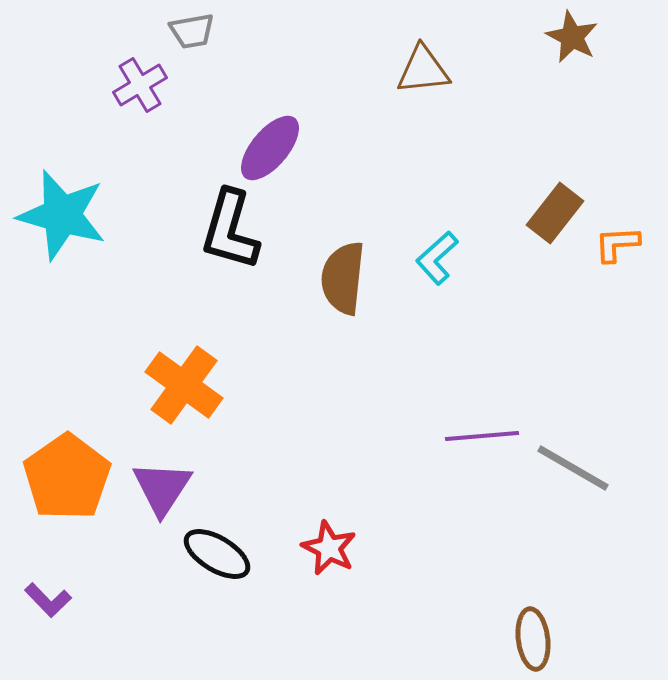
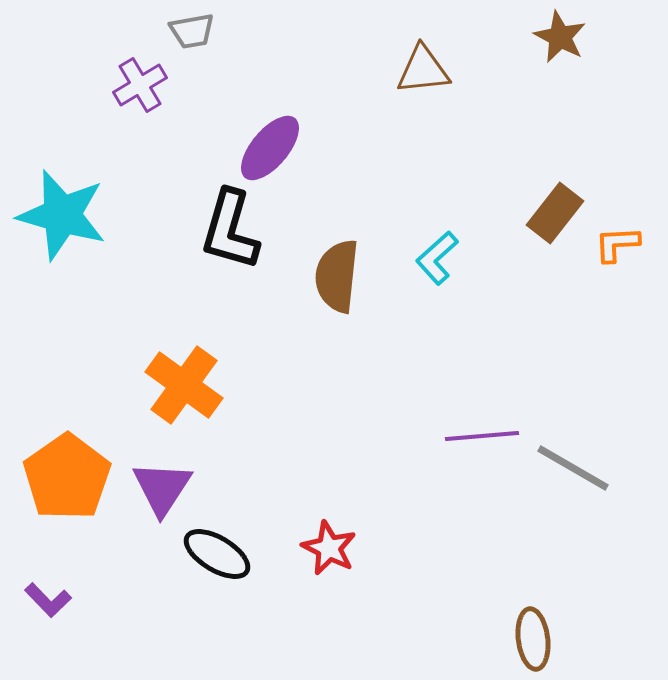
brown star: moved 12 px left
brown semicircle: moved 6 px left, 2 px up
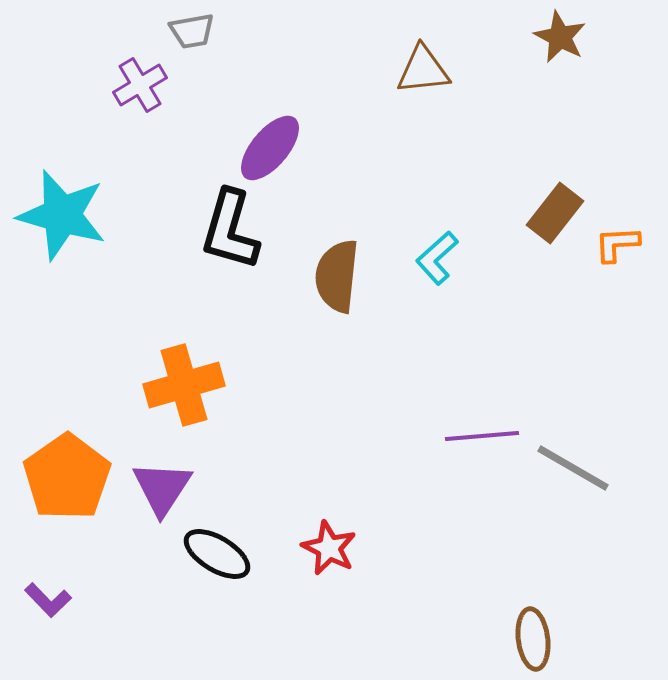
orange cross: rotated 38 degrees clockwise
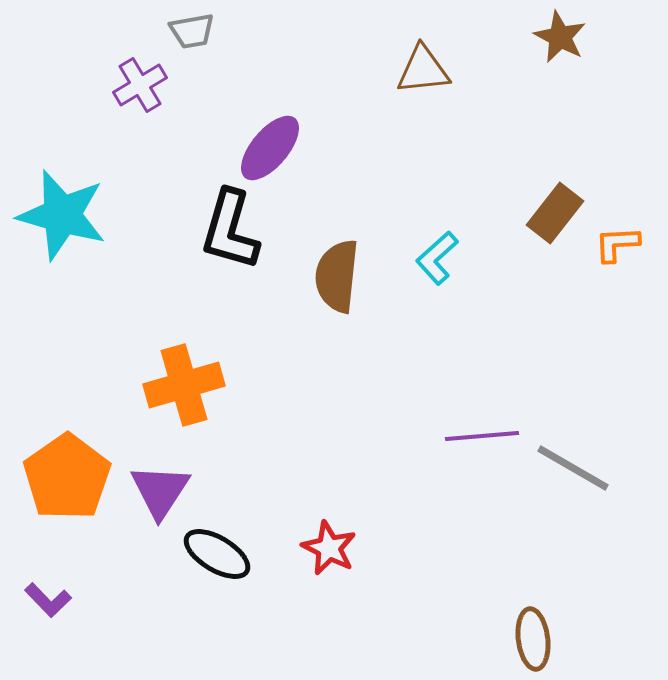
purple triangle: moved 2 px left, 3 px down
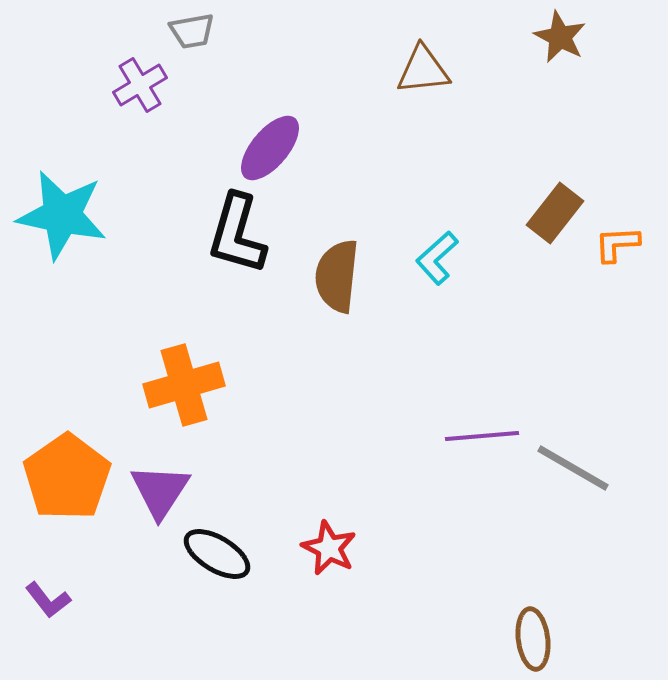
cyan star: rotated 4 degrees counterclockwise
black L-shape: moved 7 px right, 4 px down
purple L-shape: rotated 6 degrees clockwise
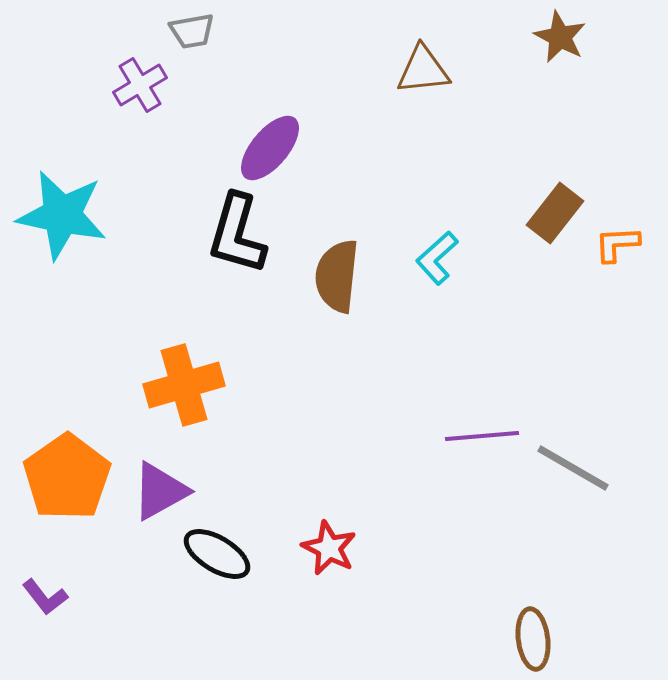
purple triangle: rotated 28 degrees clockwise
purple L-shape: moved 3 px left, 3 px up
